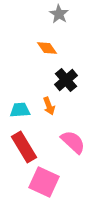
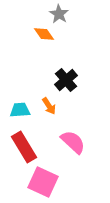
orange diamond: moved 3 px left, 14 px up
orange arrow: rotated 12 degrees counterclockwise
pink square: moved 1 px left
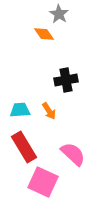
black cross: rotated 30 degrees clockwise
orange arrow: moved 5 px down
pink semicircle: moved 12 px down
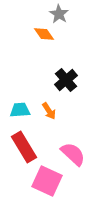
black cross: rotated 30 degrees counterclockwise
pink square: moved 4 px right, 1 px up
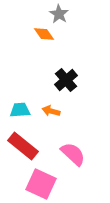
orange arrow: moved 2 px right; rotated 138 degrees clockwise
red rectangle: moved 1 px left, 1 px up; rotated 20 degrees counterclockwise
pink square: moved 6 px left, 3 px down
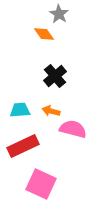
black cross: moved 11 px left, 4 px up
red rectangle: rotated 64 degrees counterclockwise
pink semicircle: moved 25 px up; rotated 28 degrees counterclockwise
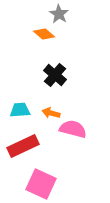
orange diamond: rotated 15 degrees counterclockwise
black cross: moved 1 px up; rotated 10 degrees counterclockwise
orange arrow: moved 2 px down
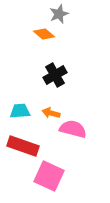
gray star: rotated 18 degrees clockwise
black cross: rotated 20 degrees clockwise
cyan trapezoid: moved 1 px down
red rectangle: rotated 44 degrees clockwise
pink square: moved 8 px right, 8 px up
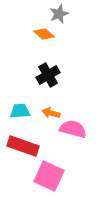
black cross: moved 7 px left
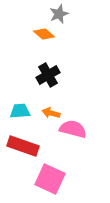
pink square: moved 1 px right, 3 px down
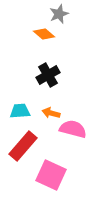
red rectangle: rotated 68 degrees counterclockwise
pink square: moved 1 px right, 4 px up
